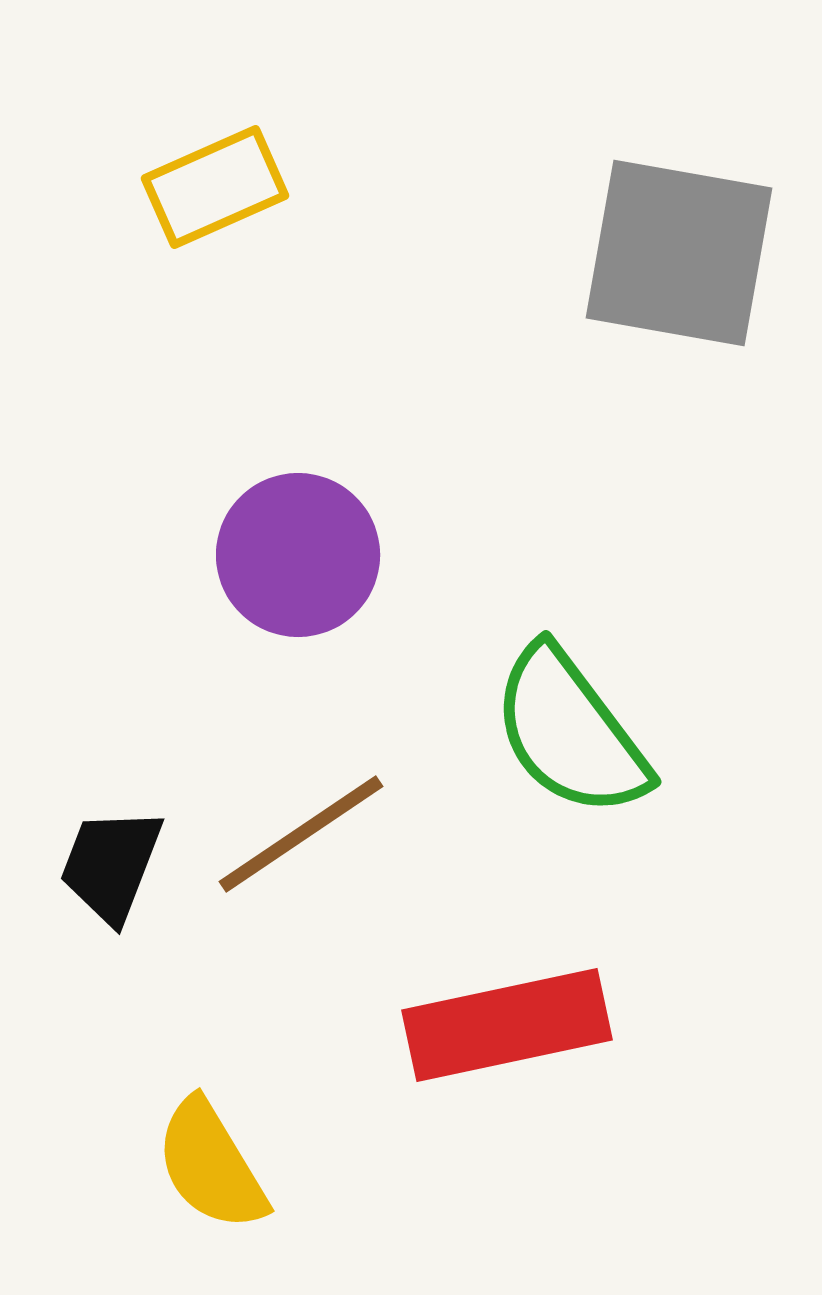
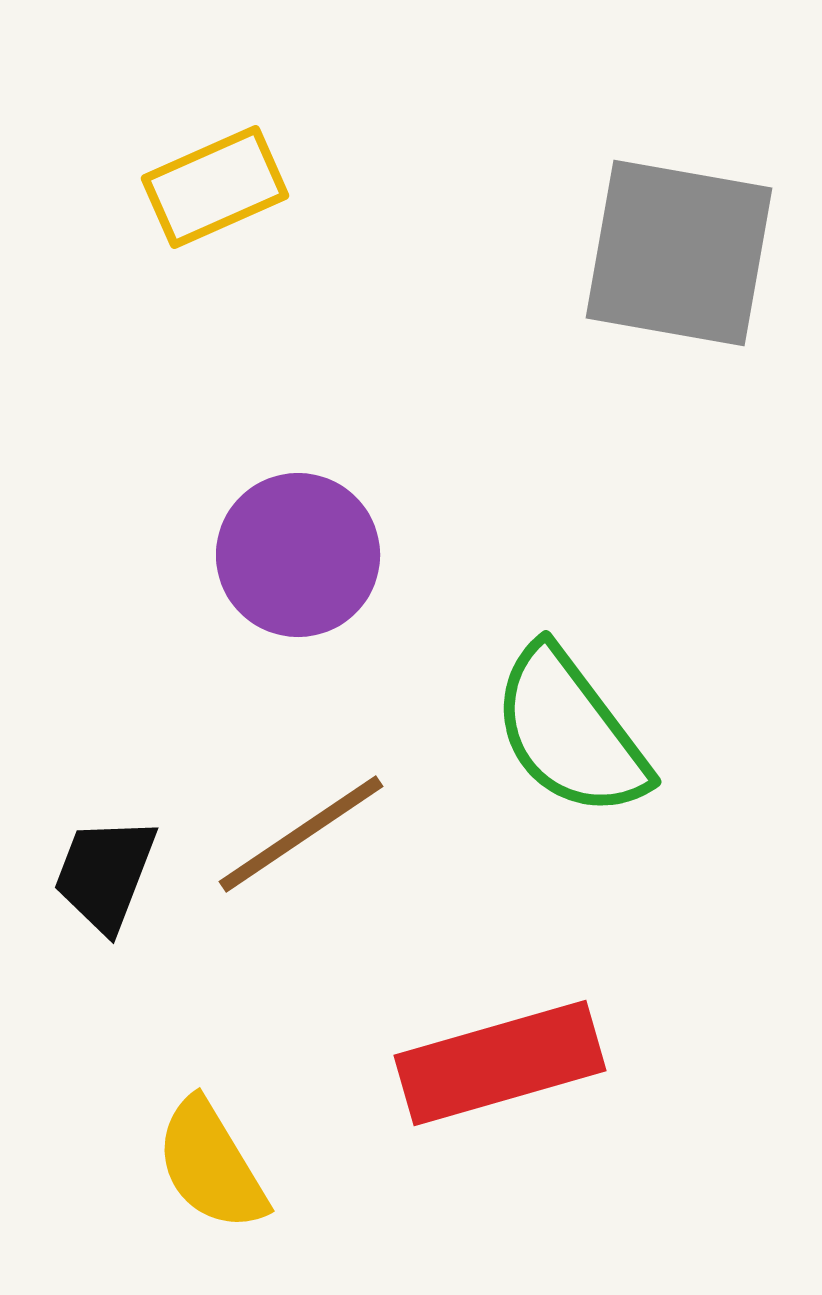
black trapezoid: moved 6 px left, 9 px down
red rectangle: moved 7 px left, 38 px down; rotated 4 degrees counterclockwise
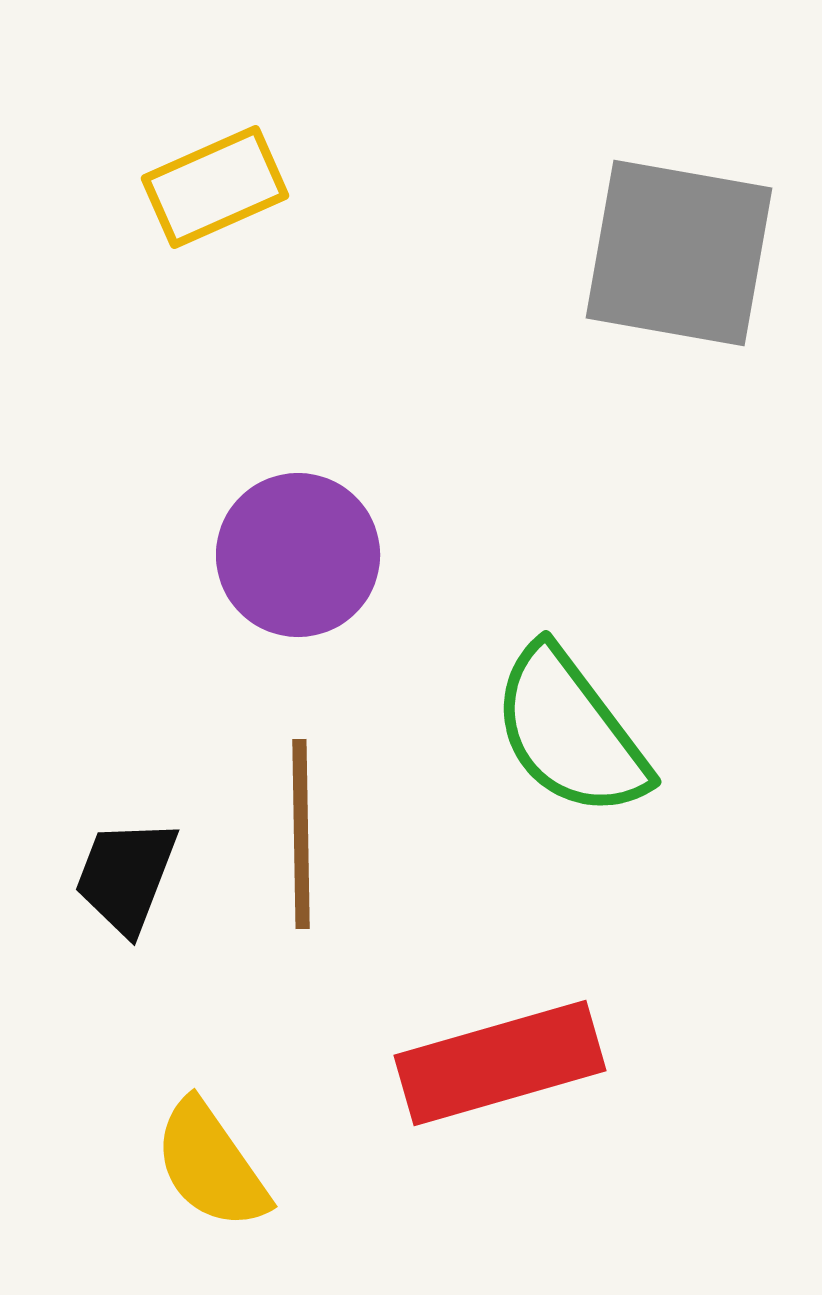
brown line: rotated 57 degrees counterclockwise
black trapezoid: moved 21 px right, 2 px down
yellow semicircle: rotated 4 degrees counterclockwise
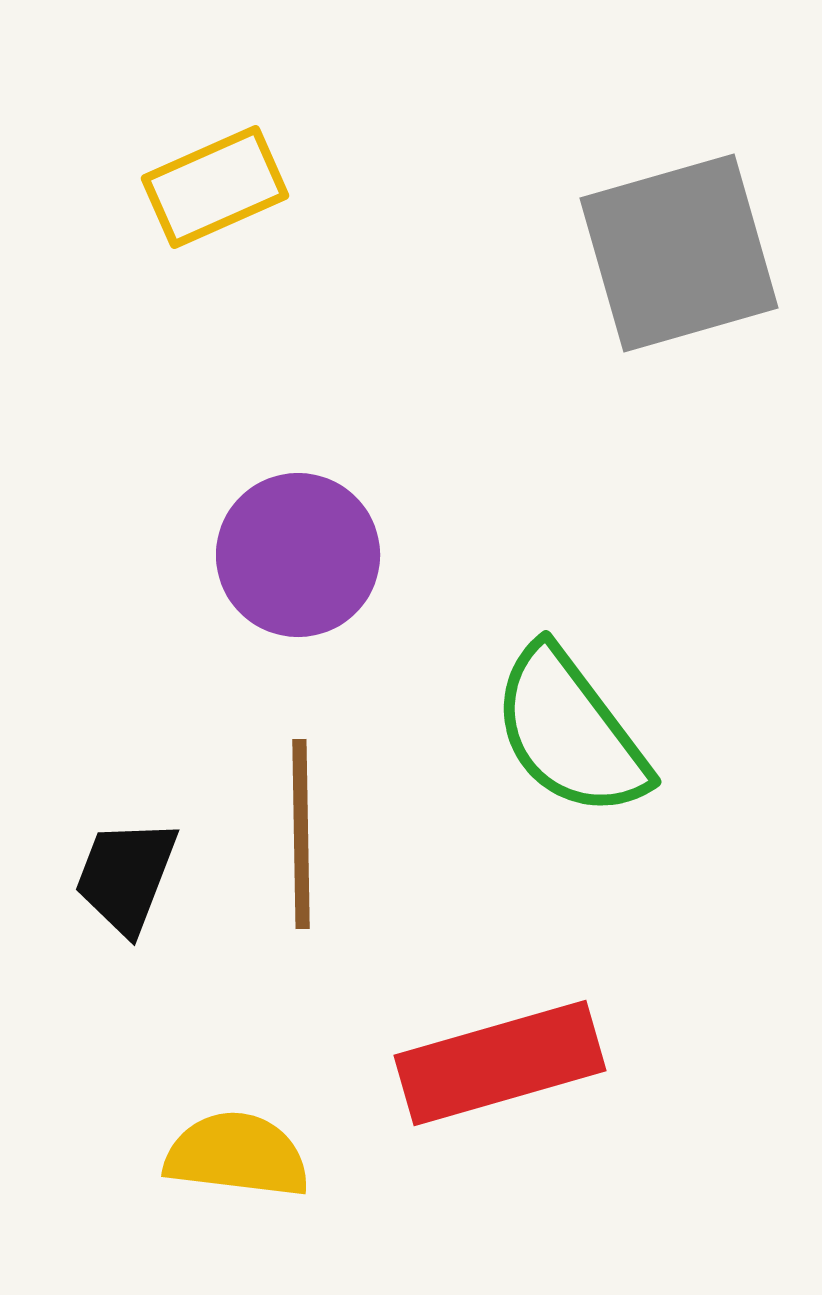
gray square: rotated 26 degrees counterclockwise
yellow semicircle: moved 26 px right, 10 px up; rotated 132 degrees clockwise
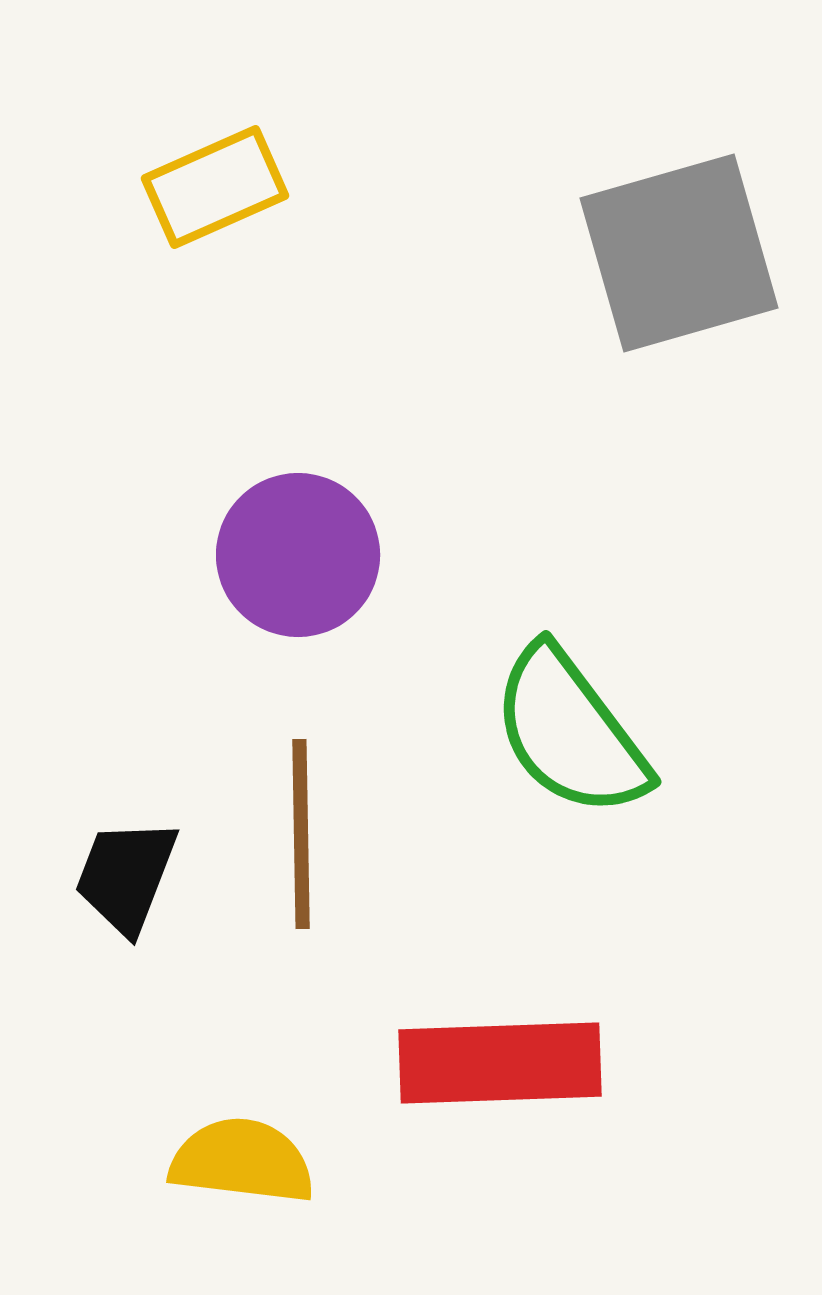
red rectangle: rotated 14 degrees clockwise
yellow semicircle: moved 5 px right, 6 px down
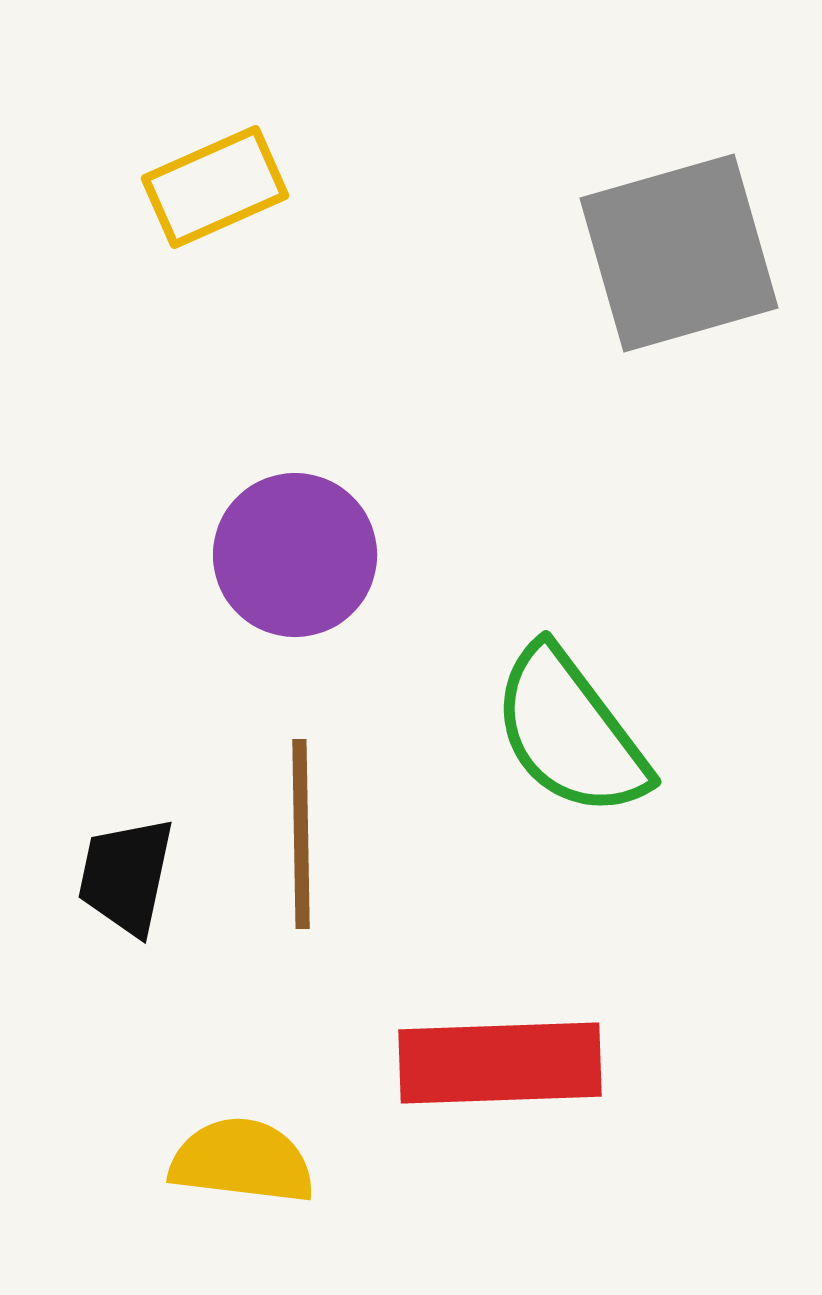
purple circle: moved 3 px left
black trapezoid: rotated 9 degrees counterclockwise
